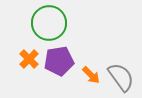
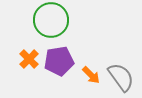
green circle: moved 2 px right, 3 px up
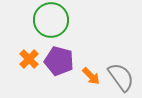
purple pentagon: rotated 24 degrees clockwise
orange arrow: moved 1 px down
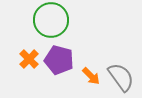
purple pentagon: moved 1 px up
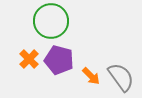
green circle: moved 1 px down
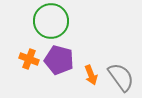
orange cross: rotated 24 degrees counterclockwise
orange arrow: moved 1 px up; rotated 24 degrees clockwise
